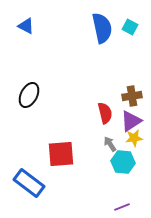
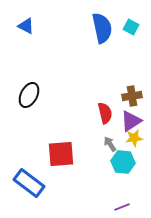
cyan square: moved 1 px right
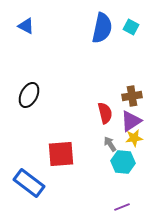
blue semicircle: rotated 24 degrees clockwise
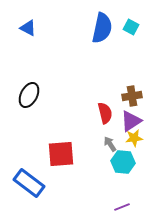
blue triangle: moved 2 px right, 2 px down
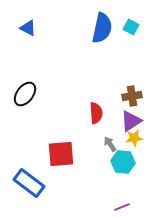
black ellipse: moved 4 px left, 1 px up; rotated 10 degrees clockwise
red semicircle: moved 9 px left; rotated 10 degrees clockwise
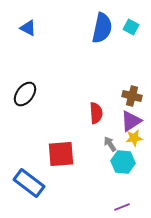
brown cross: rotated 24 degrees clockwise
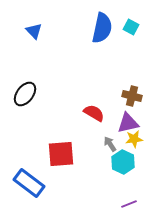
blue triangle: moved 6 px right, 3 px down; rotated 18 degrees clockwise
red semicircle: moved 2 px left; rotated 55 degrees counterclockwise
purple triangle: moved 3 px left, 2 px down; rotated 20 degrees clockwise
yellow star: moved 1 px down
cyan hexagon: rotated 20 degrees clockwise
purple line: moved 7 px right, 3 px up
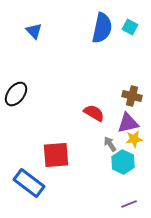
cyan square: moved 1 px left
black ellipse: moved 9 px left
red square: moved 5 px left, 1 px down
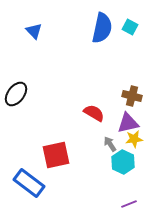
red square: rotated 8 degrees counterclockwise
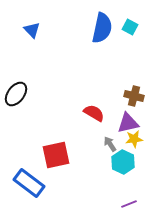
blue triangle: moved 2 px left, 1 px up
brown cross: moved 2 px right
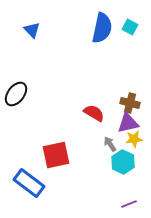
brown cross: moved 4 px left, 7 px down
